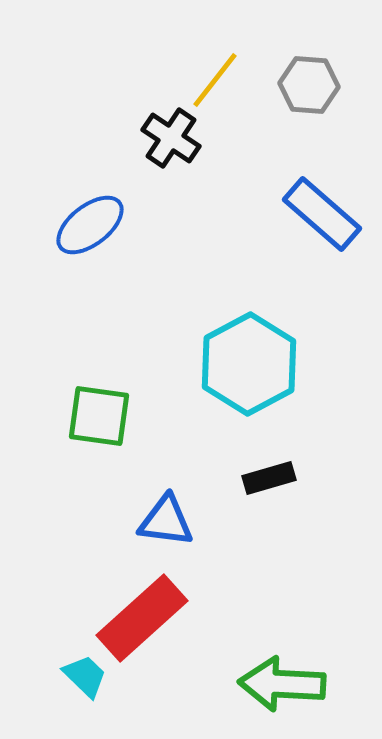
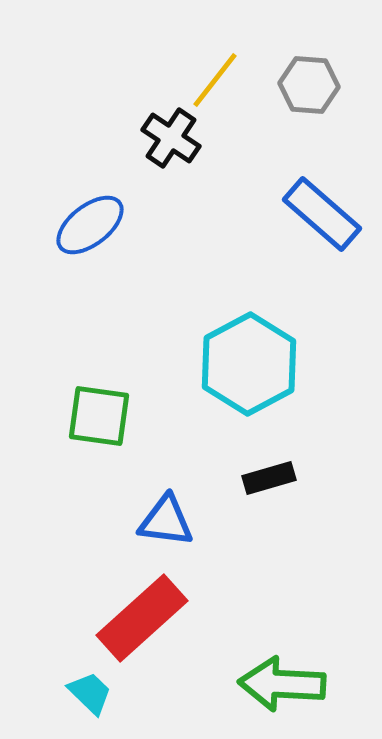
cyan trapezoid: moved 5 px right, 17 px down
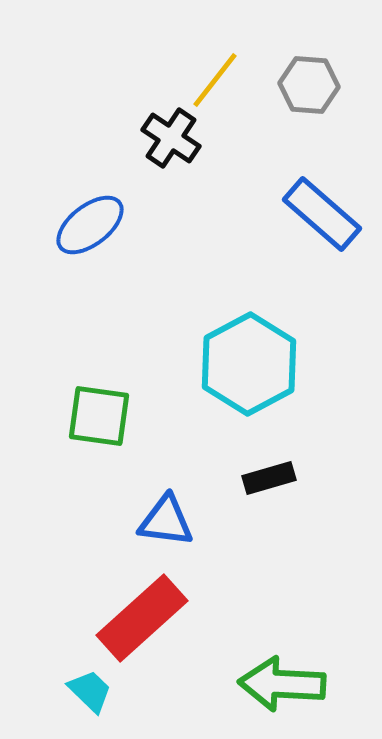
cyan trapezoid: moved 2 px up
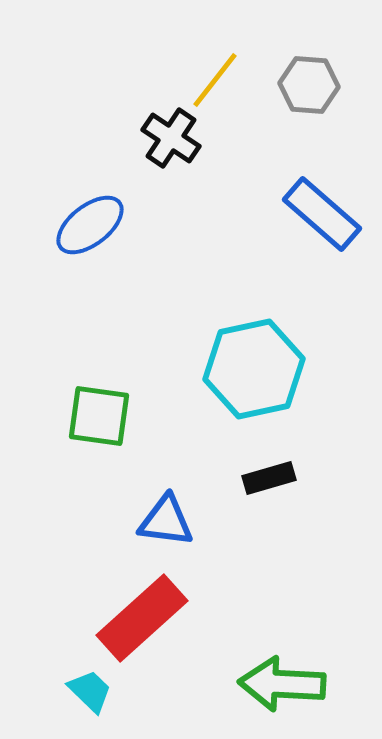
cyan hexagon: moved 5 px right, 5 px down; rotated 16 degrees clockwise
